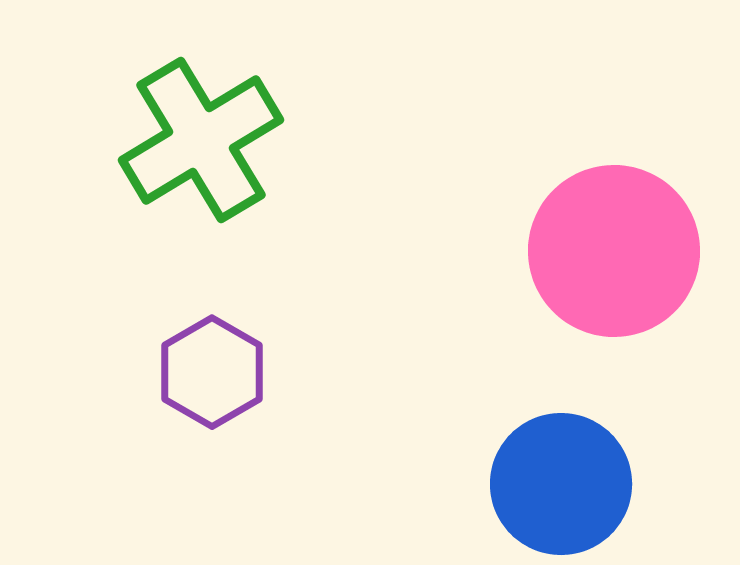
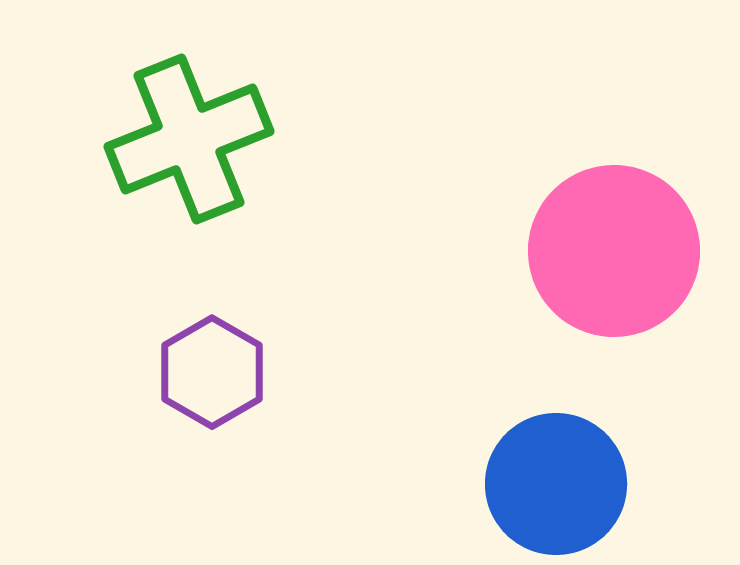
green cross: moved 12 px left, 1 px up; rotated 9 degrees clockwise
blue circle: moved 5 px left
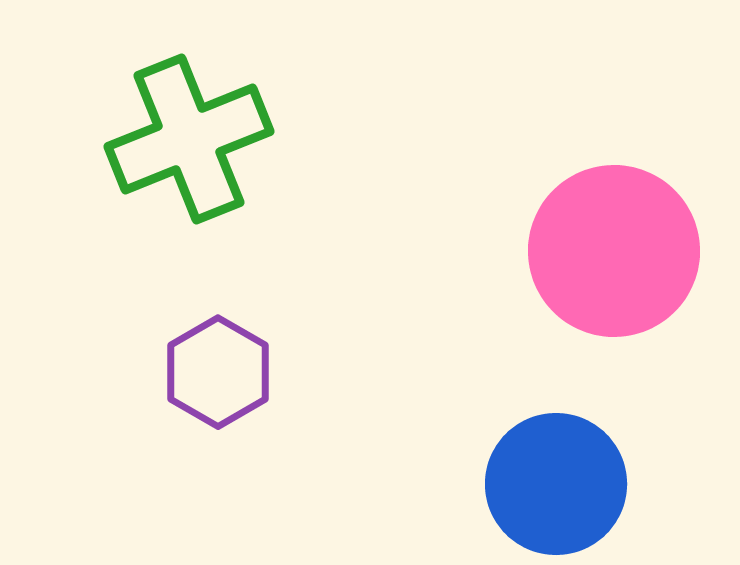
purple hexagon: moved 6 px right
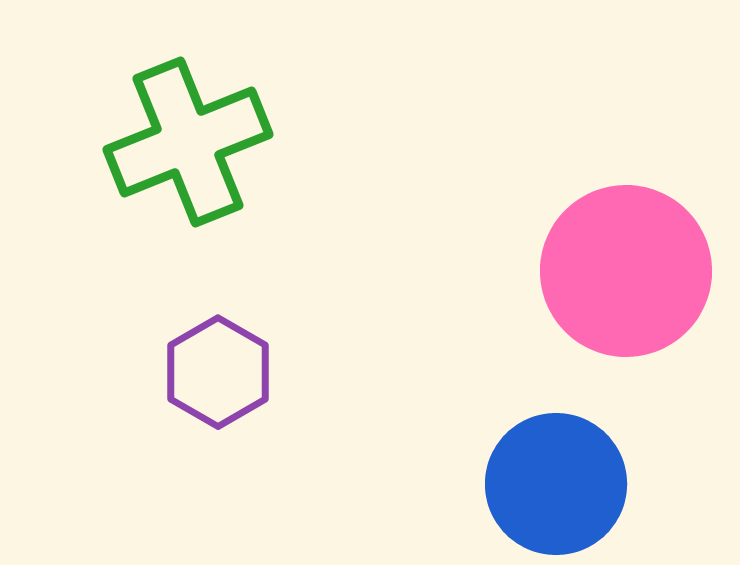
green cross: moved 1 px left, 3 px down
pink circle: moved 12 px right, 20 px down
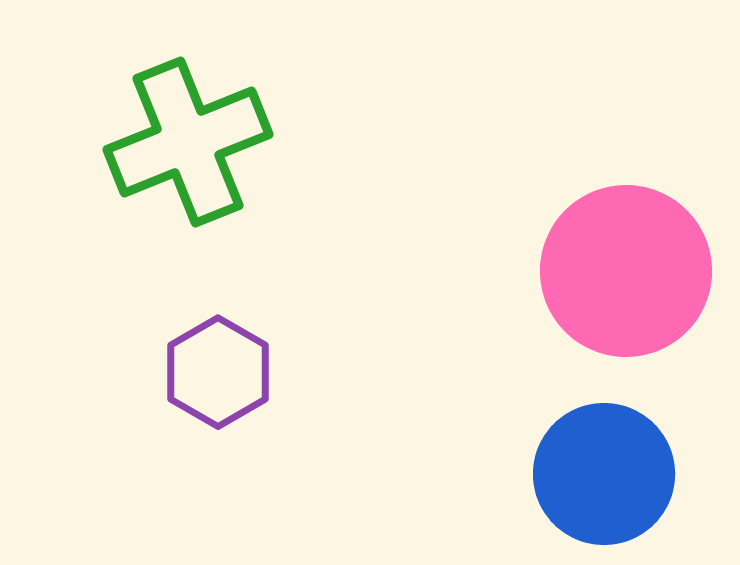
blue circle: moved 48 px right, 10 px up
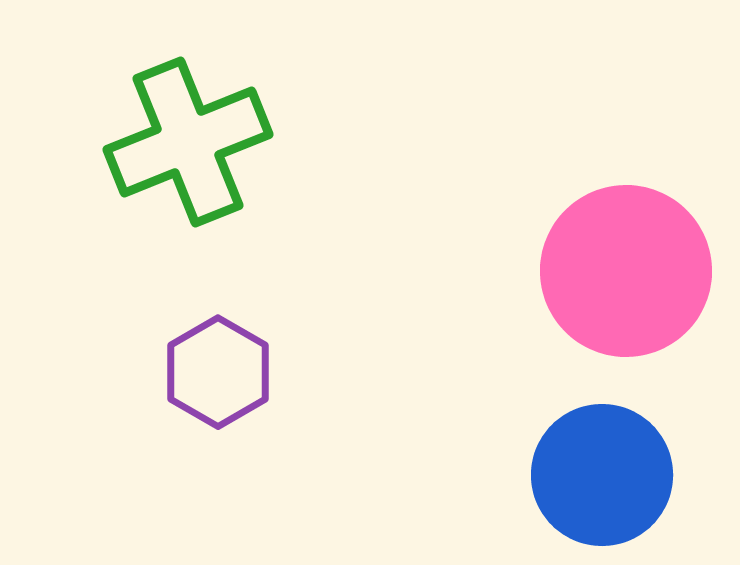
blue circle: moved 2 px left, 1 px down
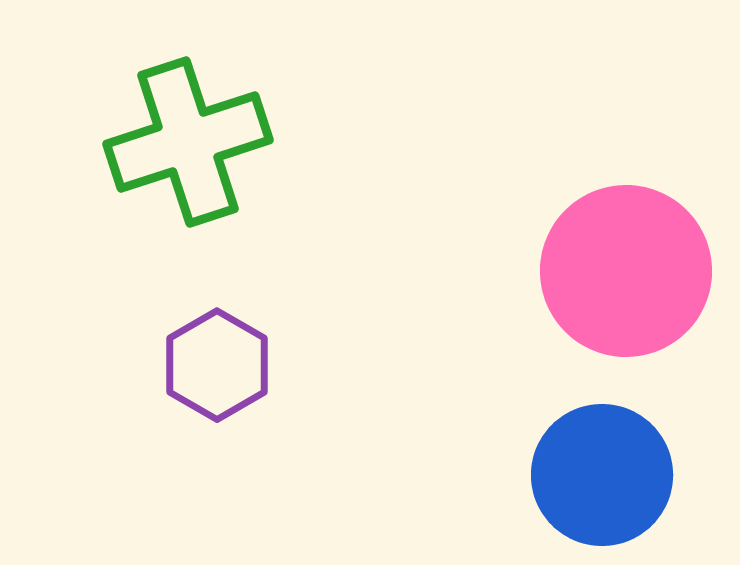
green cross: rotated 4 degrees clockwise
purple hexagon: moved 1 px left, 7 px up
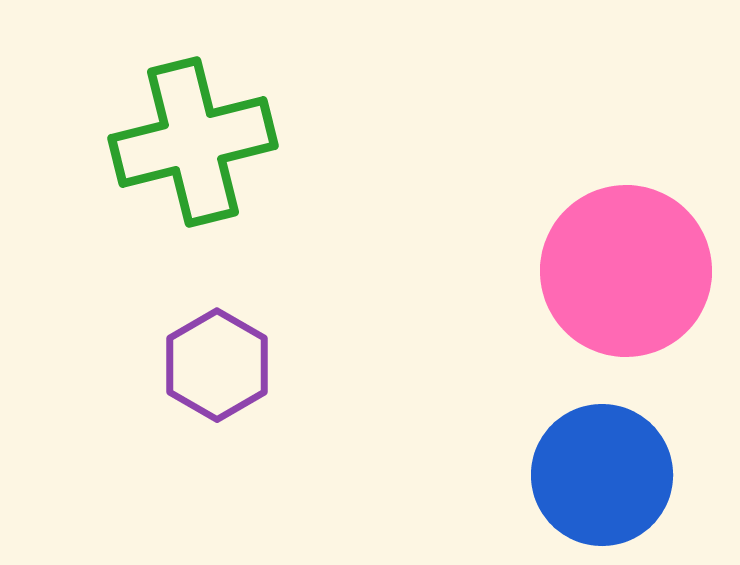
green cross: moved 5 px right; rotated 4 degrees clockwise
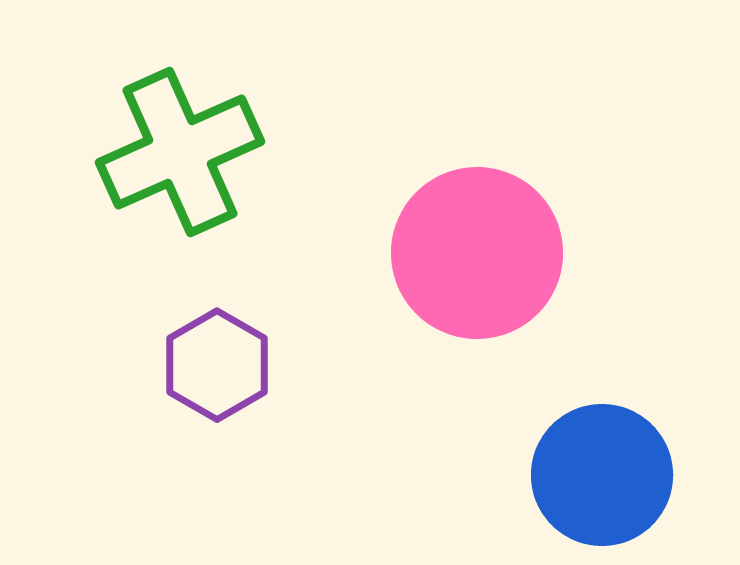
green cross: moved 13 px left, 10 px down; rotated 10 degrees counterclockwise
pink circle: moved 149 px left, 18 px up
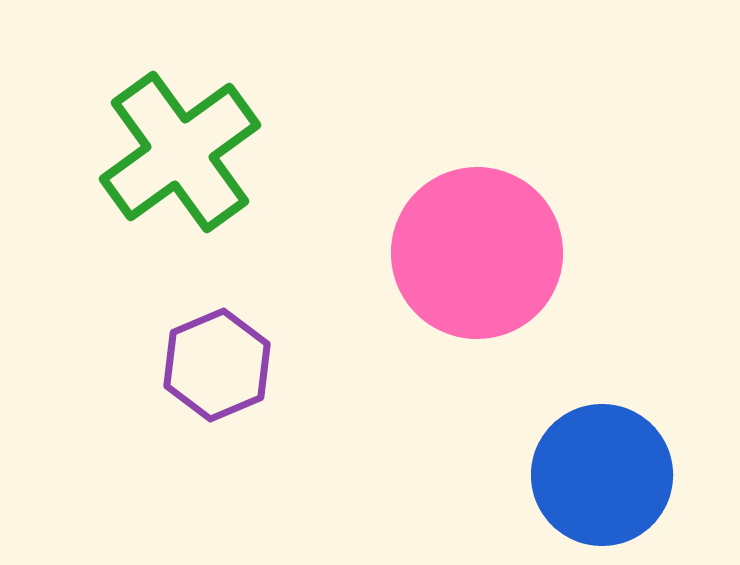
green cross: rotated 12 degrees counterclockwise
purple hexagon: rotated 7 degrees clockwise
